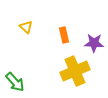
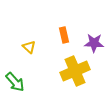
yellow triangle: moved 3 px right, 20 px down
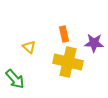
orange rectangle: moved 1 px up
yellow cross: moved 7 px left, 9 px up; rotated 36 degrees clockwise
green arrow: moved 3 px up
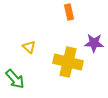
orange rectangle: moved 5 px right, 22 px up
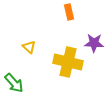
green arrow: moved 1 px left, 4 px down
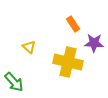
orange rectangle: moved 4 px right, 12 px down; rotated 21 degrees counterclockwise
green arrow: moved 1 px up
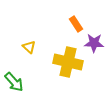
orange rectangle: moved 3 px right
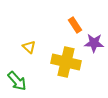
orange rectangle: moved 1 px left, 1 px down
yellow cross: moved 2 px left
green arrow: moved 3 px right, 1 px up
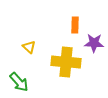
orange rectangle: rotated 35 degrees clockwise
yellow cross: rotated 8 degrees counterclockwise
green arrow: moved 2 px right, 1 px down
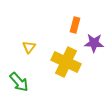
orange rectangle: rotated 14 degrees clockwise
yellow triangle: rotated 24 degrees clockwise
yellow cross: rotated 20 degrees clockwise
